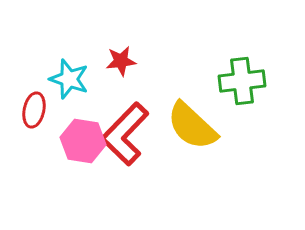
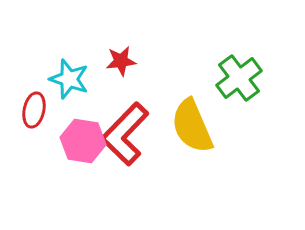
green cross: moved 3 px left, 3 px up; rotated 30 degrees counterclockwise
yellow semicircle: rotated 24 degrees clockwise
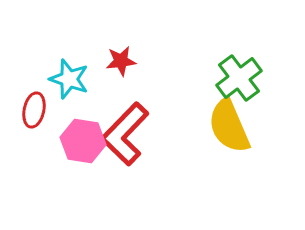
yellow semicircle: moved 37 px right
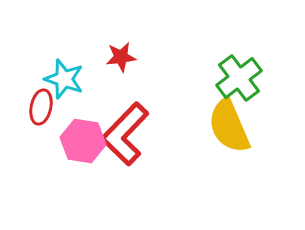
red star: moved 4 px up
cyan star: moved 5 px left
red ellipse: moved 7 px right, 3 px up
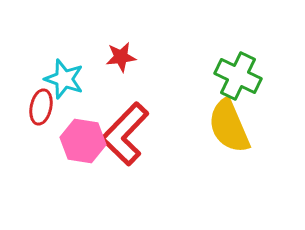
green cross: moved 1 px left, 2 px up; rotated 27 degrees counterclockwise
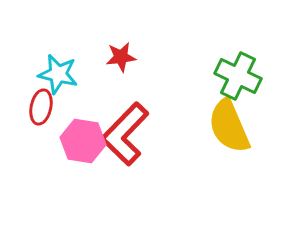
cyan star: moved 6 px left, 5 px up; rotated 6 degrees counterclockwise
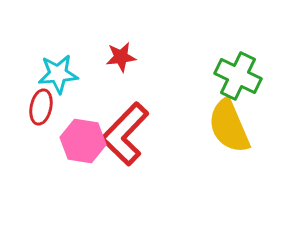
cyan star: rotated 18 degrees counterclockwise
